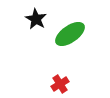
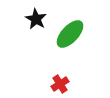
green ellipse: rotated 12 degrees counterclockwise
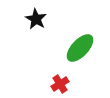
green ellipse: moved 10 px right, 14 px down
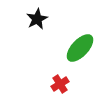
black star: moved 1 px right; rotated 15 degrees clockwise
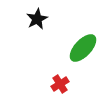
green ellipse: moved 3 px right
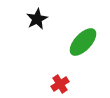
green ellipse: moved 6 px up
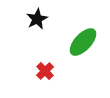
red cross: moved 15 px left, 13 px up; rotated 12 degrees counterclockwise
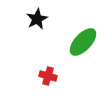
red cross: moved 3 px right, 5 px down; rotated 30 degrees counterclockwise
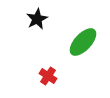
red cross: rotated 18 degrees clockwise
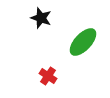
black star: moved 4 px right, 1 px up; rotated 25 degrees counterclockwise
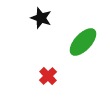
red cross: rotated 12 degrees clockwise
